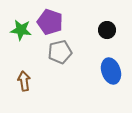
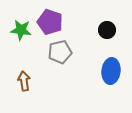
blue ellipse: rotated 25 degrees clockwise
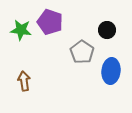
gray pentagon: moved 22 px right; rotated 25 degrees counterclockwise
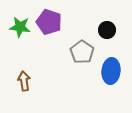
purple pentagon: moved 1 px left
green star: moved 1 px left, 3 px up
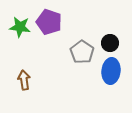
black circle: moved 3 px right, 13 px down
brown arrow: moved 1 px up
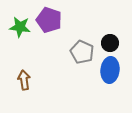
purple pentagon: moved 2 px up
gray pentagon: rotated 10 degrees counterclockwise
blue ellipse: moved 1 px left, 1 px up
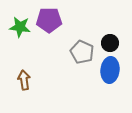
purple pentagon: rotated 20 degrees counterclockwise
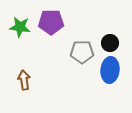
purple pentagon: moved 2 px right, 2 px down
gray pentagon: rotated 25 degrees counterclockwise
